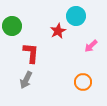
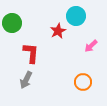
green circle: moved 3 px up
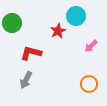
red L-shape: rotated 80 degrees counterclockwise
orange circle: moved 6 px right, 2 px down
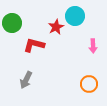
cyan circle: moved 1 px left
red star: moved 2 px left, 4 px up
pink arrow: moved 2 px right; rotated 48 degrees counterclockwise
red L-shape: moved 3 px right, 8 px up
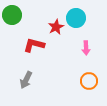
cyan circle: moved 1 px right, 2 px down
green circle: moved 8 px up
pink arrow: moved 7 px left, 2 px down
orange circle: moved 3 px up
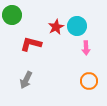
cyan circle: moved 1 px right, 8 px down
red L-shape: moved 3 px left, 1 px up
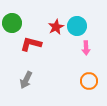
green circle: moved 8 px down
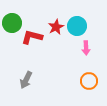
red L-shape: moved 1 px right, 7 px up
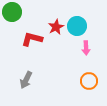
green circle: moved 11 px up
red L-shape: moved 2 px down
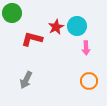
green circle: moved 1 px down
